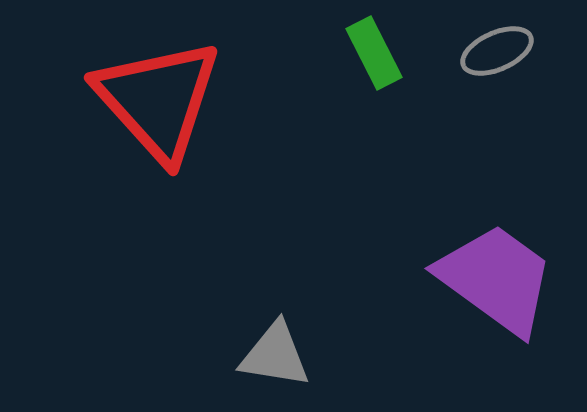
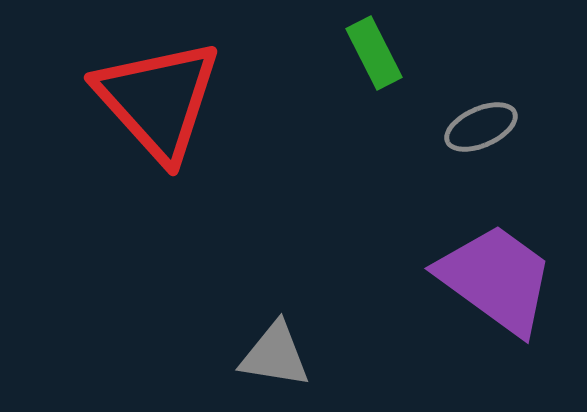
gray ellipse: moved 16 px left, 76 px down
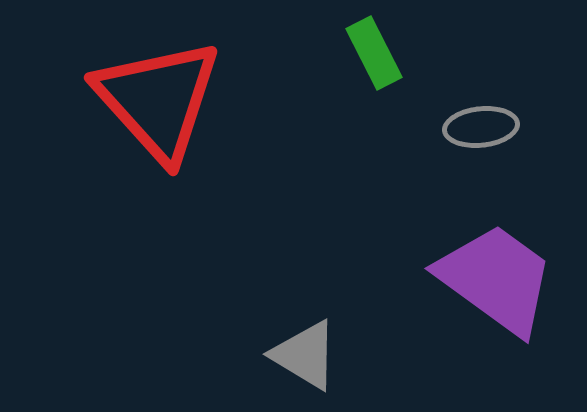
gray ellipse: rotated 18 degrees clockwise
gray triangle: moved 30 px right; rotated 22 degrees clockwise
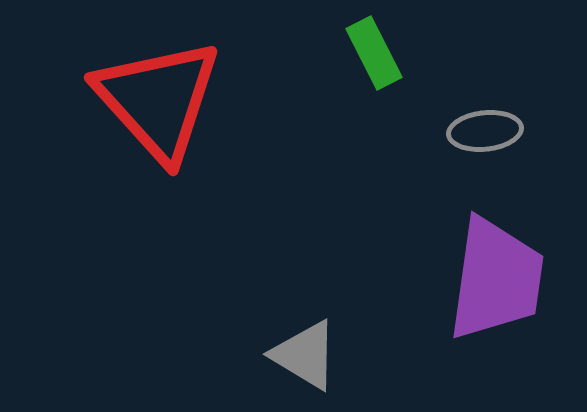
gray ellipse: moved 4 px right, 4 px down
purple trapezoid: rotated 62 degrees clockwise
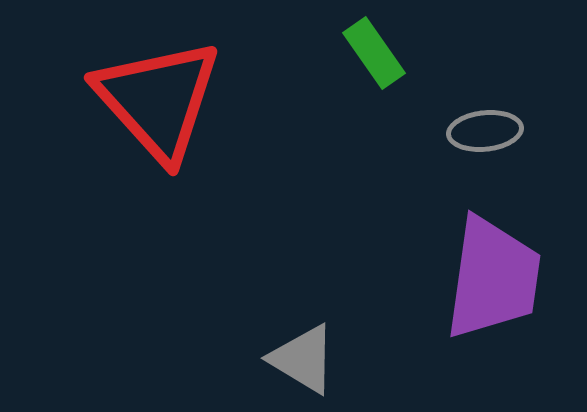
green rectangle: rotated 8 degrees counterclockwise
purple trapezoid: moved 3 px left, 1 px up
gray triangle: moved 2 px left, 4 px down
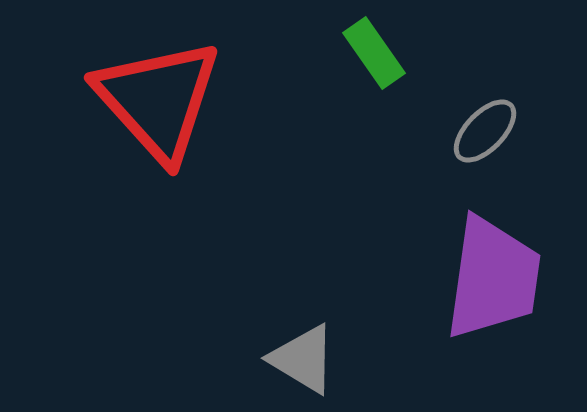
gray ellipse: rotated 40 degrees counterclockwise
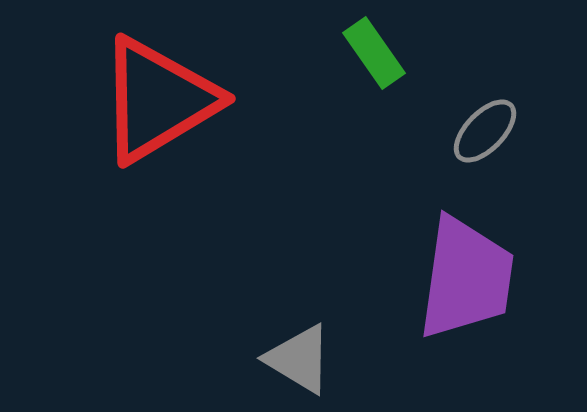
red triangle: rotated 41 degrees clockwise
purple trapezoid: moved 27 px left
gray triangle: moved 4 px left
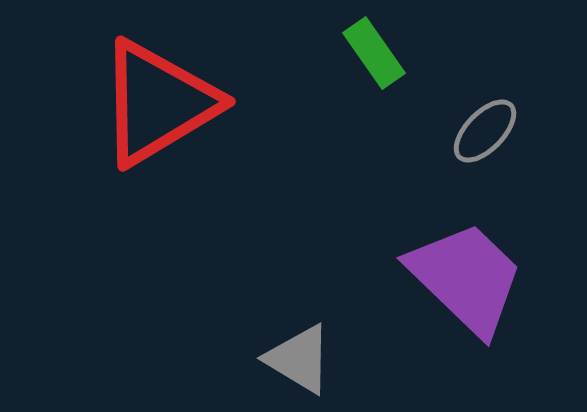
red triangle: moved 3 px down
purple trapezoid: rotated 54 degrees counterclockwise
